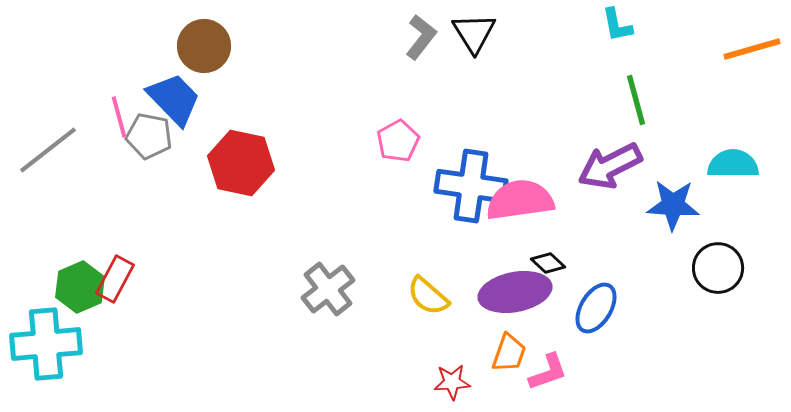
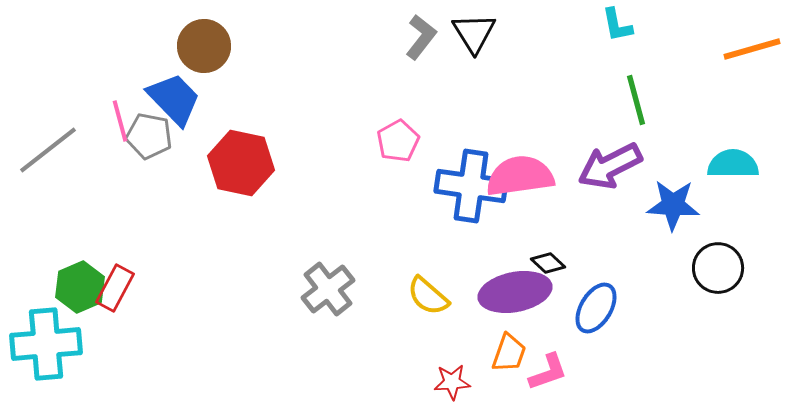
pink line: moved 1 px right, 4 px down
pink semicircle: moved 24 px up
red rectangle: moved 9 px down
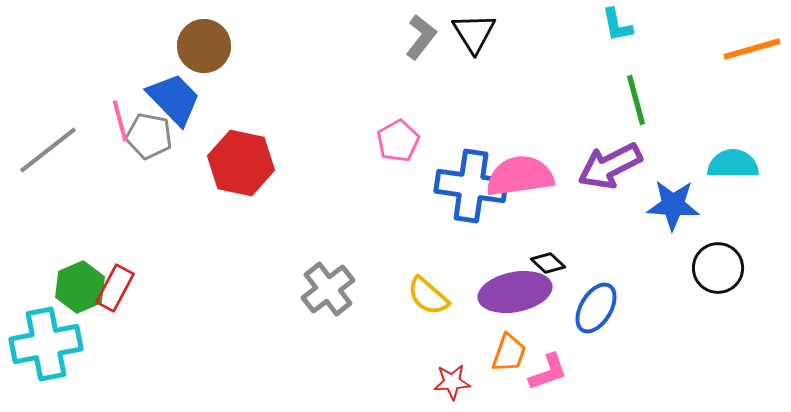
cyan cross: rotated 6 degrees counterclockwise
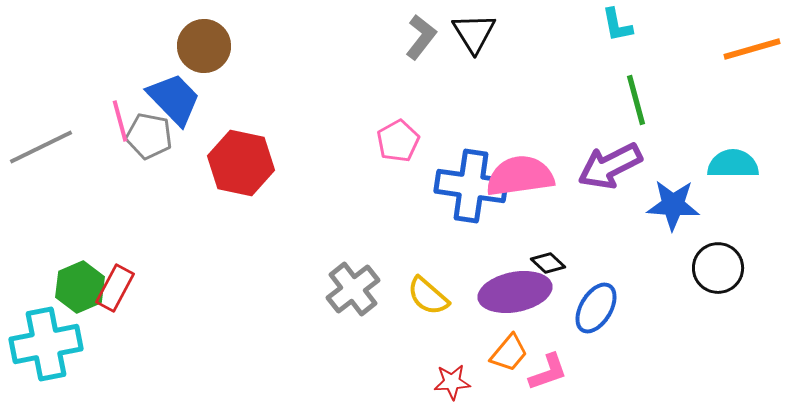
gray line: moved 7 px left, 3 px up; rotated 12 degrees clockwise
gray cross: moved 25 px right
orange trapezoid: rotated 21 degrees clockwise
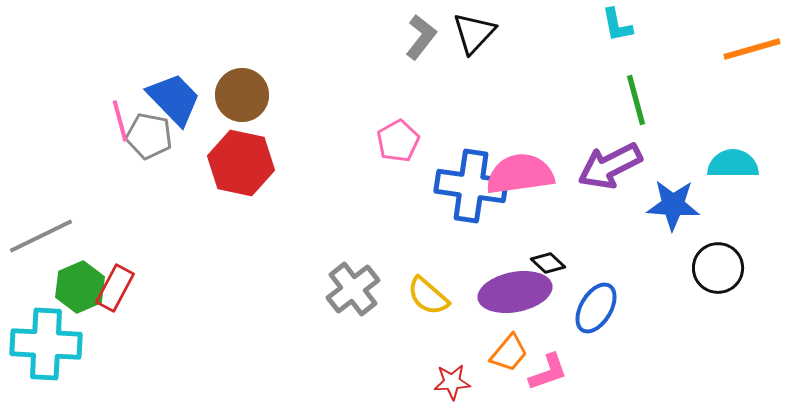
black triangle: rotated 15 degrees clockwise
brown circle: moved 38 px right, 49 px down
gray line: moved 89 px down
pink semicircle: moved 2 px up
cyan cross: rotated 14 degrees clockwise
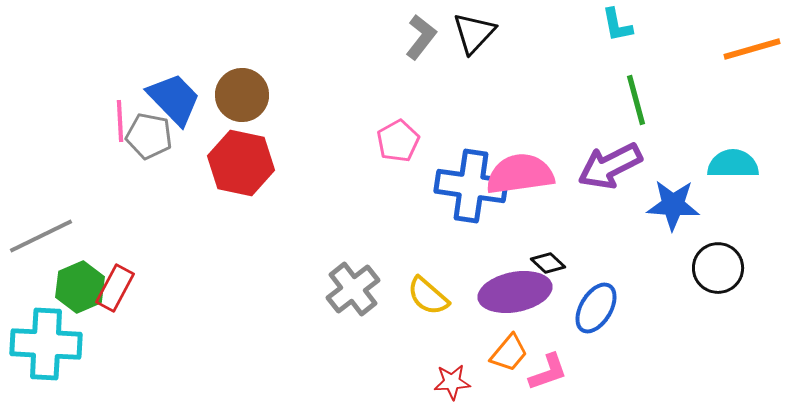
pink line: rotated 12 degrees clockwise
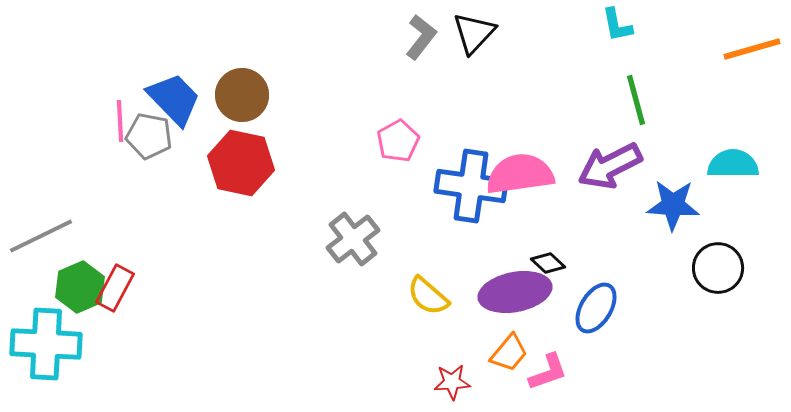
gray cross: moved 50 px up
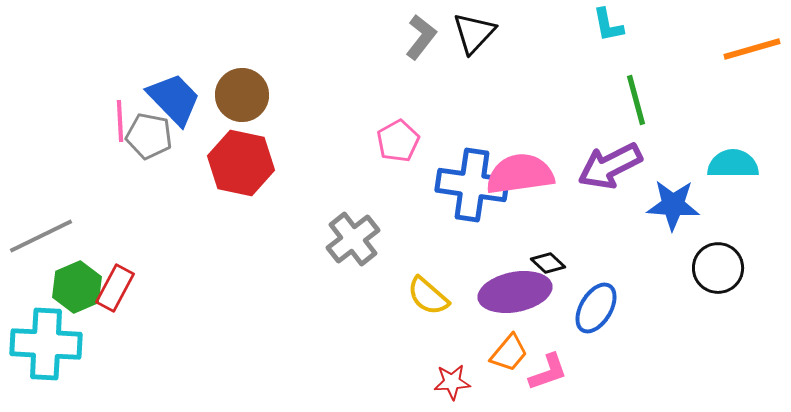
cyan L-shape: moved 9 px left
blue cross: moved 1 px right, 1 px up
green hexagon: moved 3 px left
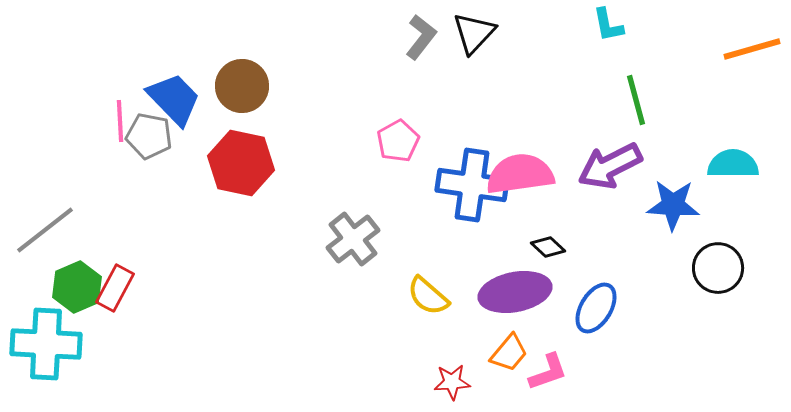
brown circle: moved 9 px up
gray line: moved 4 px right, 6 px up; rotated 12 degrees counterclockwise
black diamond: moved 16 px up
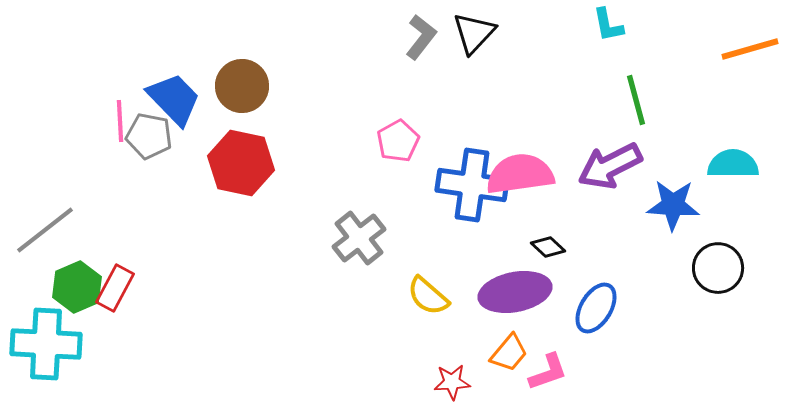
orange line: moved 2 px left
gray cross: moved 6 px right, 1 px up
